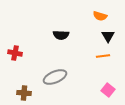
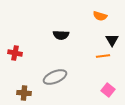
black triangle: moved 4 px right, 4 px down
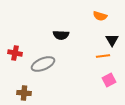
gray ellipse: moved 12 px left, 13 px up
pink square: moved 1 px right, 10 px up; rotated 24 degrees clockwise
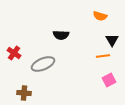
red cross: moved 1 px left; rotated 24 degrees clockwise
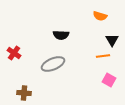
gray ellipse: moved 10 px right
pink square: rotated 32 degrees counterclockwise
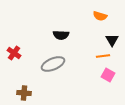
pink square: moved 1 px left, 5 px up
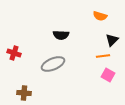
black triangle: rotated 16 degrees clockwise
red cross: rotated 16 degrees counterclockwise
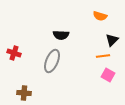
gray ellipse: moved 1 px left, 3 px up; rotated 45 degrees counterclockwise
